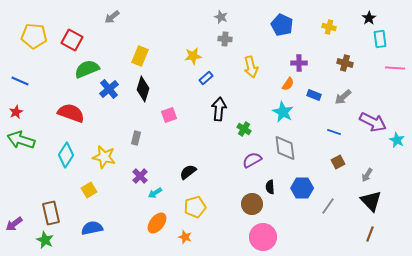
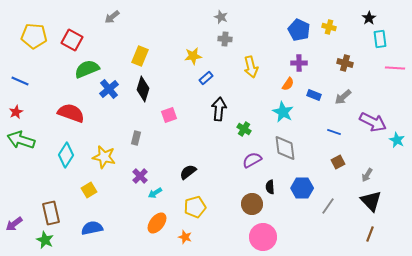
blue pentagon at (282, 25): moved 17 px right, 5 px down
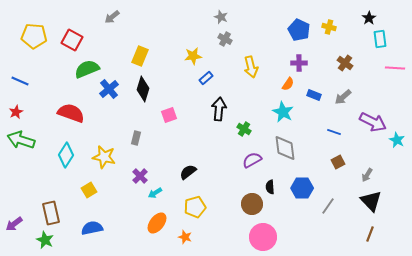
gray cross at (225, 39): rotated 24 degrees clockwise
brown cross at (345, 63): rotated 21 degrees clockwise
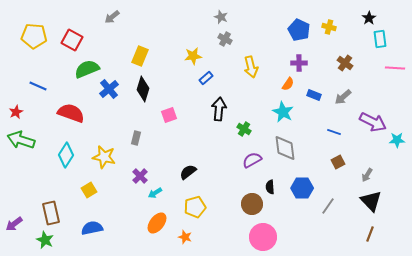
blue line at (20, 81): moved 18 px right, 5 px down
cyan star at (397, 140): rotated 28 degrees counterclockwise
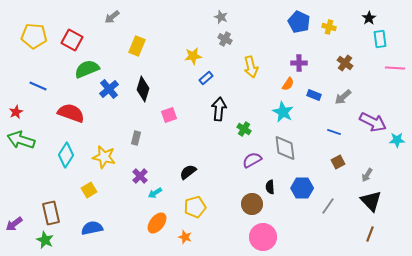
blue pentagon at (299, 30): moved 8 px up
yellow rectangle at (140, 56): moved 3 px left, 10 px up
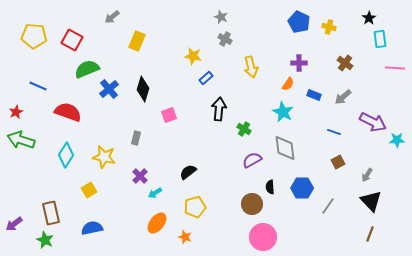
yellow rectangle at (137, 46): moved 5 px up
yellow star at (193, 56): rotated 18 degrees clockwise
red semicircle at (71, 113): moved 3 px left, 1 px up
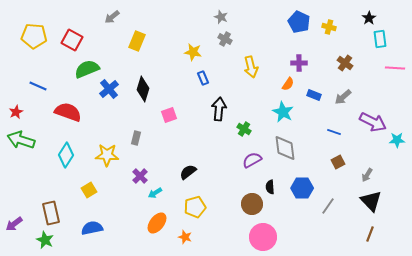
yellow star at (193, 56): moved 4 px up
blue rectangle at (206, 78): moved 3 px left; rotated 72 degrees counterclockwise
yellow star at (104, 157): moved 3 px right, 2 px up; rotated 10 degrees counterclockwise
